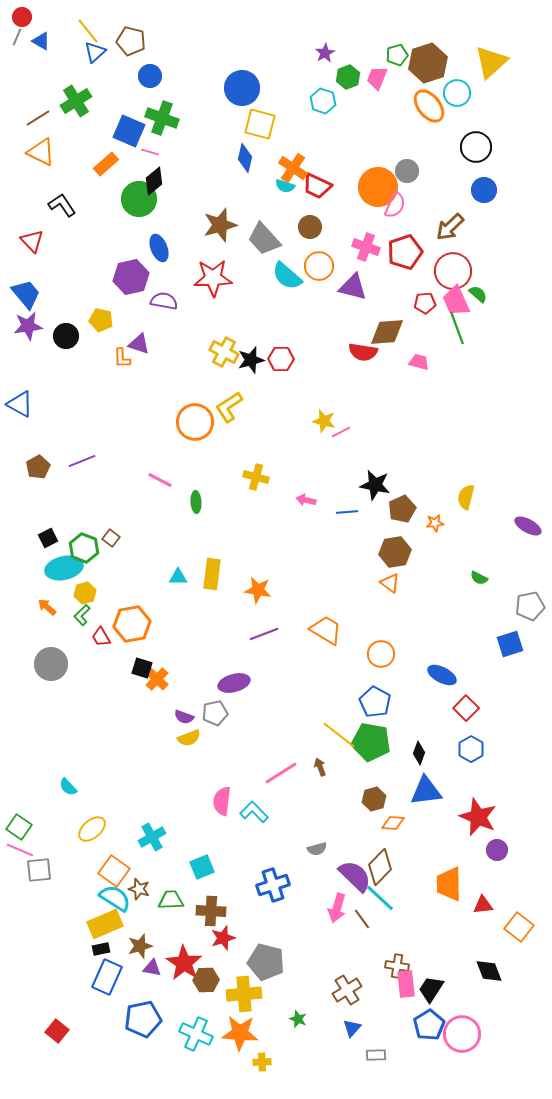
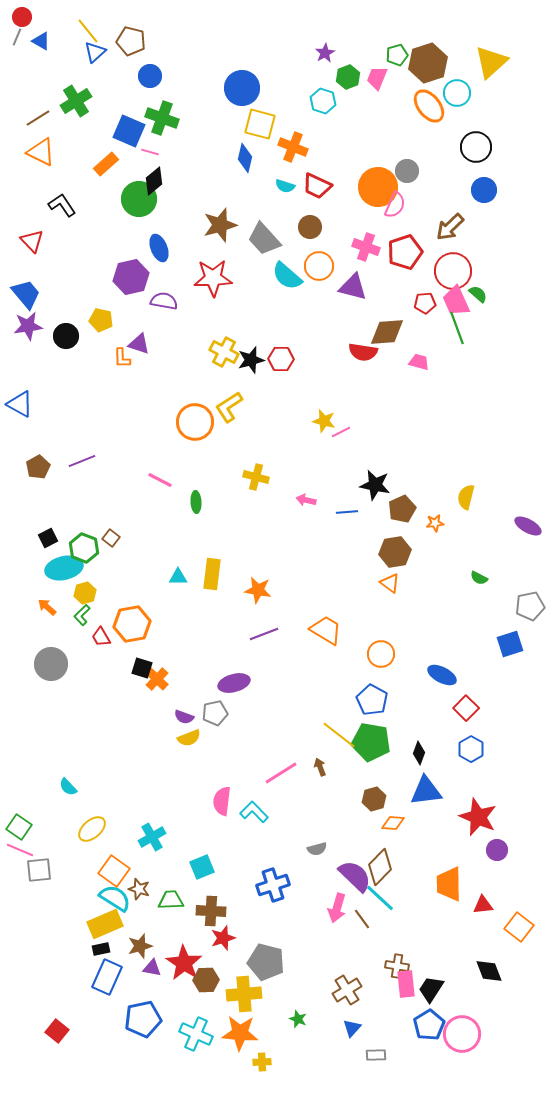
orange cross at (293, 168): moved 21 px up; rotated 12 degrees counterclockwise
blue pentagon at (375, 702): moved 3 px left, 2 px up
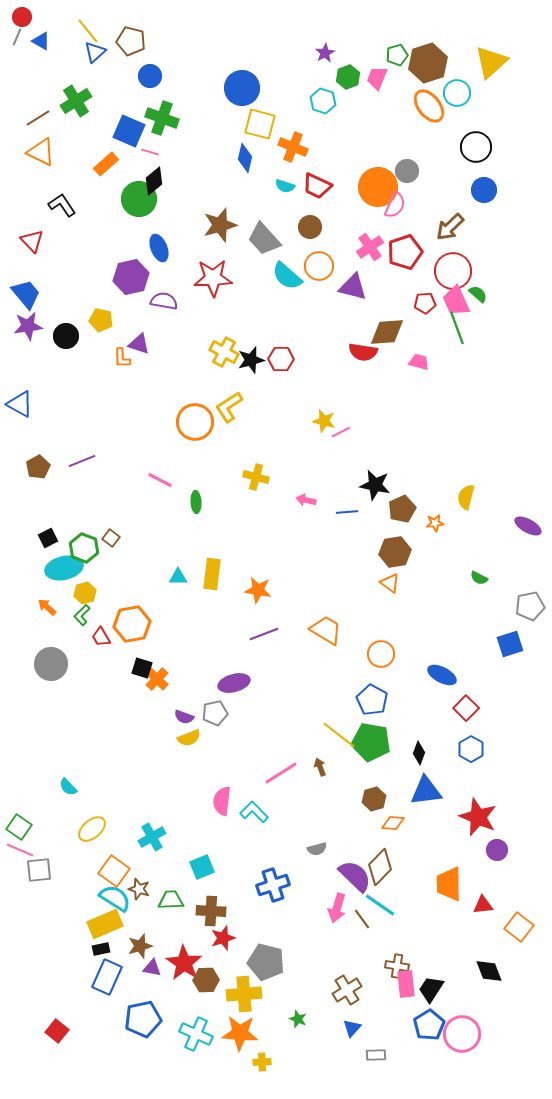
pink cross at (366, 247): moved 4 px right; rotated 36 degrees clockwise
cyan line at (380, 898): moved 7 px down; rotated 8 degrees counterclockwise
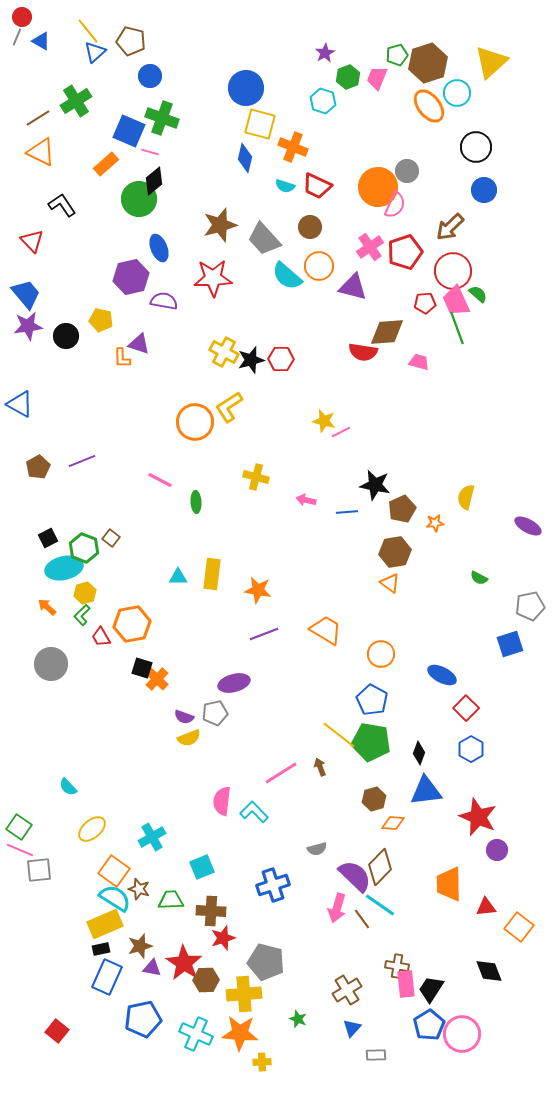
blue circle at (242, 88): moved 4 px right
red triangle at (483, 905): moved 3 px right, 2 px down
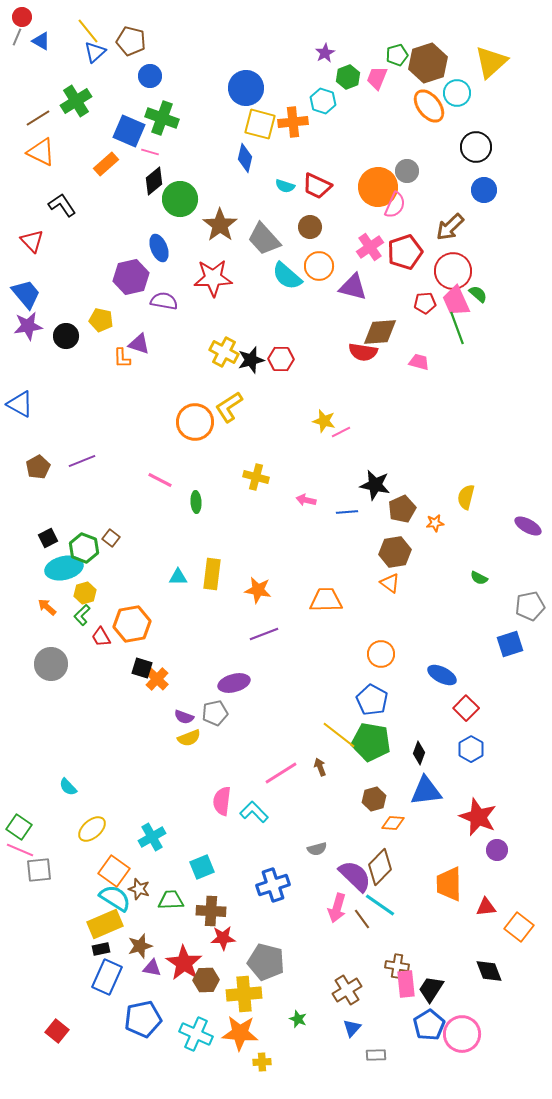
orange cross at (293, 147): moved 25 px up; rotated 28 degrees counterclockwise
green circle at (139, 199): moved 41 px right
brown star at (220, 225): rotated 20 degrees counterclockwise
brown diamond at (387, 332): moved 7 px left
orange trapezoid at (326, 630): moved 30 px up; rotated 32 degrees counterclockwise
red star at (223, 938): rotated 15 degrees clockwise
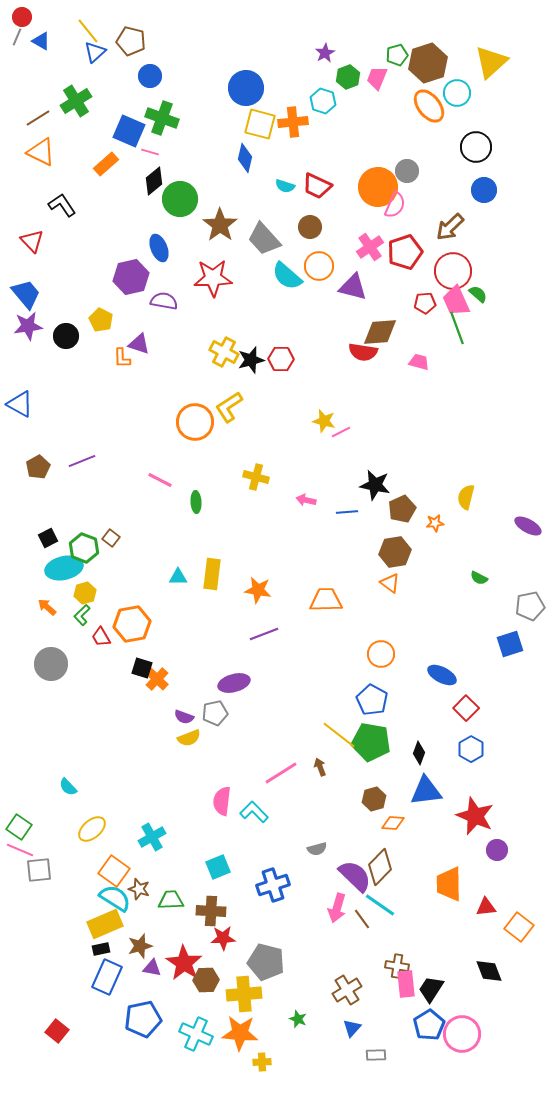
yellow pentagon at (101, 320): rotated 15 degrees clockwise
red star at (478, 817): moved 3 px left, 1 px up
cyan square at (202, 867): moved 16 px right
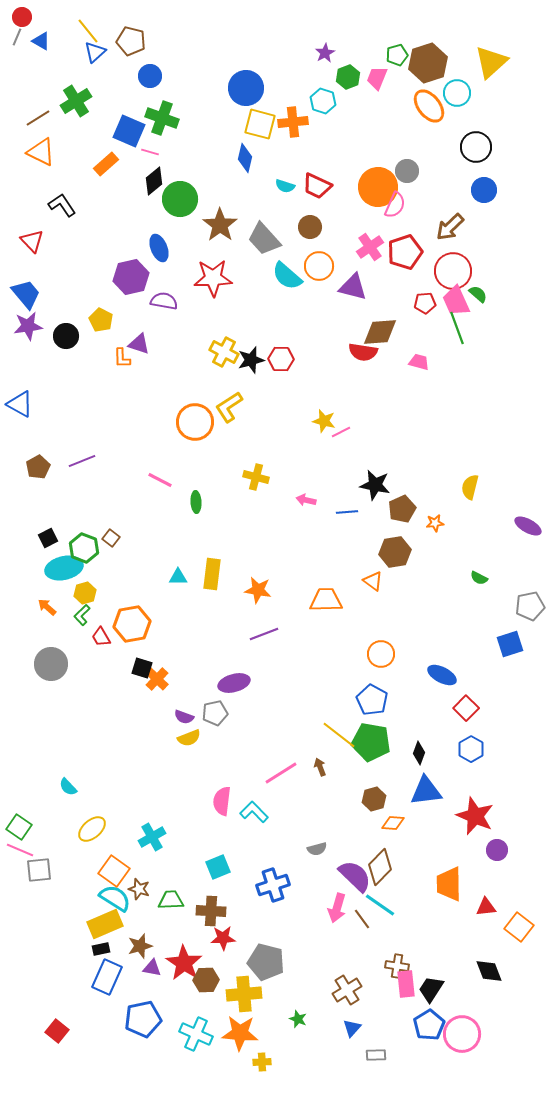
yellow semicircle at (466, 497): moved 4 px right, 10 px up
orange triangle at (390, 583): moved 17 px left, 2 px up
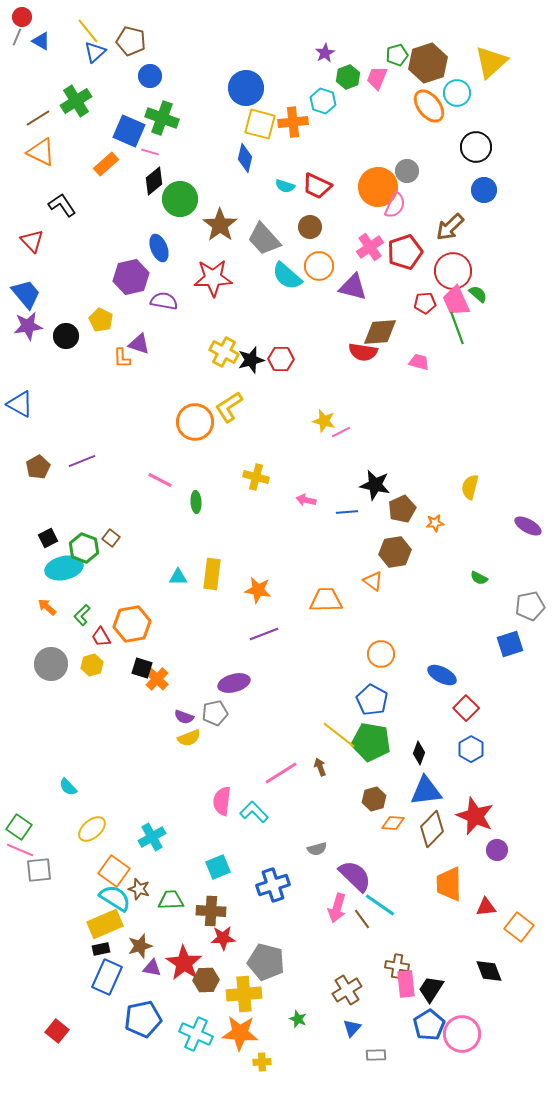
yellow hexagon at (85, 593): moved 7 px right, 72 px down
brown diamond at (380, 867): moved 52 px right, 38 px up
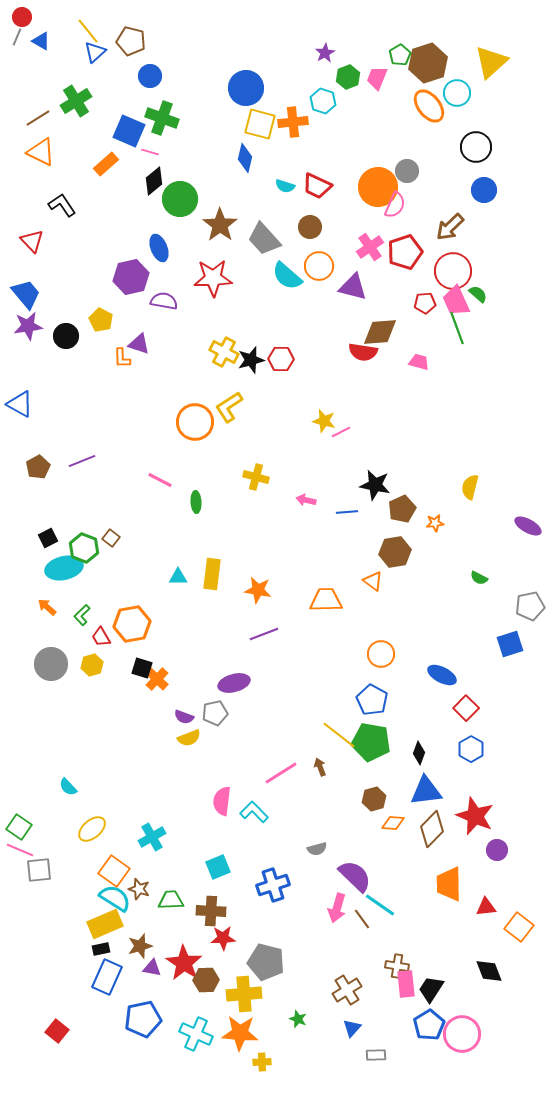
green pentagon at (397, 55): moved 3 px right; rotated 15 degrees counterclockwise
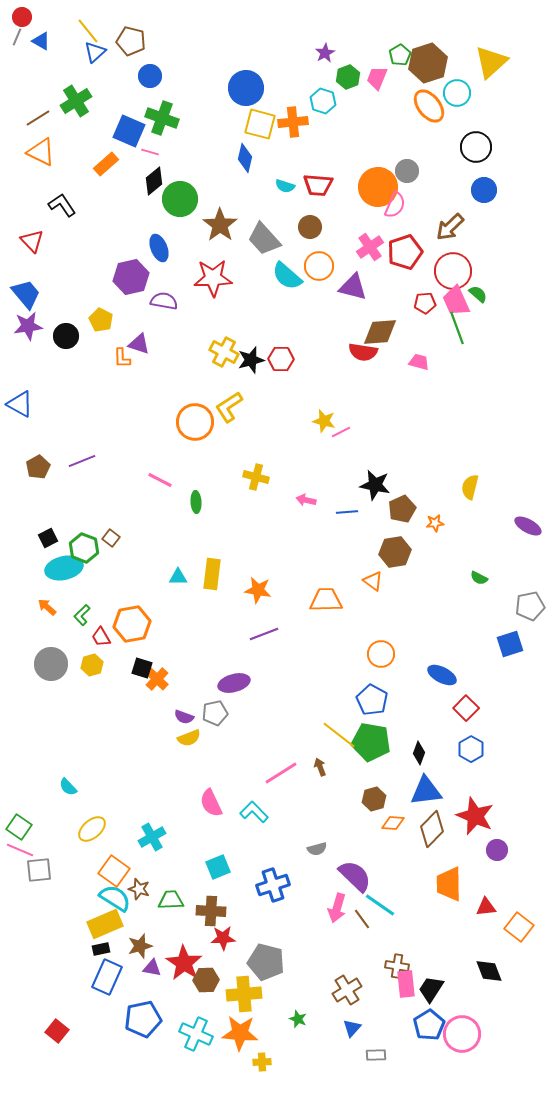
red trapezoid at (317, 186): moved 1 px right, 1 px up; rotated 20 degrees counterclockwise
pink semicircle at (222, 801): moved 11 px left, 2 px down; rotated 32 degrees counterclockwise
